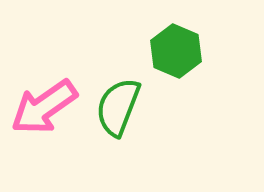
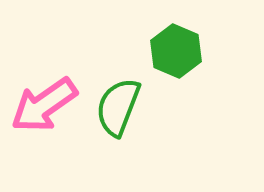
pink arrow: moved 2 px up
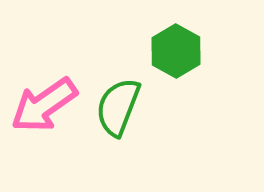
green hexagon: rotated 6 degrees clockwise
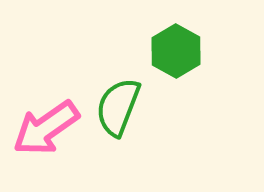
pink arrow: moved 2 px right, 23 px down
